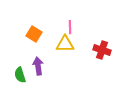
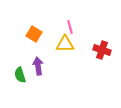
pink line: rotated 16 degrees counterclockwise
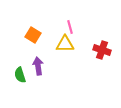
orange square: moved 1 px left, 1 px down
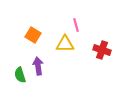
pink line: moved 6 px right, 2 px up
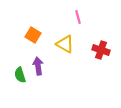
pink line: moved 2 px right, 8 px up
yellow triangle: rotated 30 degrees clockwise
red cross: moved 1 px left
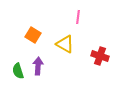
pink line: rotated 24 degrees clockwise
red cross: moved 1 px left, 6 px down
purple arrow: rotated 12 degrees clockwise
green semicircle: moved 2 px left, 4 px up
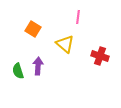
orange square: moved 6 px up
yellow triangle: rotated 12 degrees clockwise
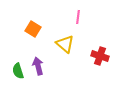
purple arrow: rotated 18 degrees counterclockwise
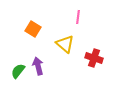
red cross: moved 6 px left, 2 px down
green semicircle: rotated 56 degrees clockwise
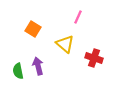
pink line: rotated 16 degrees clockwise
green semicircle: rotated 49 degrees counterclockwise
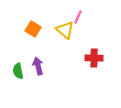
yellow triangle: moved 14 px up
red cross: rotated 18 degrees counterclockwise
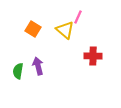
red cross: moved 1 px left, 2 px up
green semicircle: rotated 21 degrees clockwise
